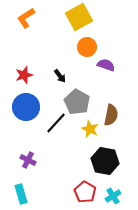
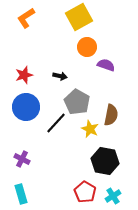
black arrow: rotated 40 degrees counterclockwise
purple cross: moved 6 px left, 1 px up
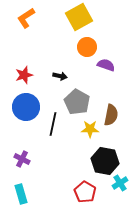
black line: moved 3 px left, 1 px down; rotated 30 degrees counterclockwise
yellow star: rotated 24 degrees counterclockwise
cyan cross: moved 7 px right, 13 px up
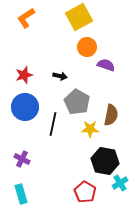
blue circle: moved 1 px left
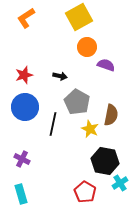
yellow star: rotated 24 degrees clockwise
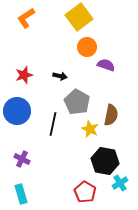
yellow square: rotated 8 degrees counterclockwise
blue circle: moved 8 px left, 4 px down
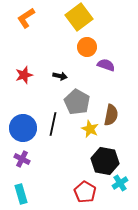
blue circle: moved 6 px right, 17 px down
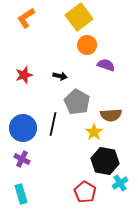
orange circle: moved 2 px up
brown semicircle: rotated 75 degrees clockwise
yellow star: moved 4 px right, 3 px down; rotated 12 degrees clockwise
